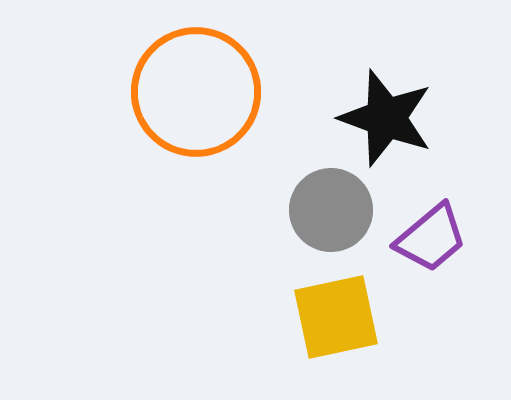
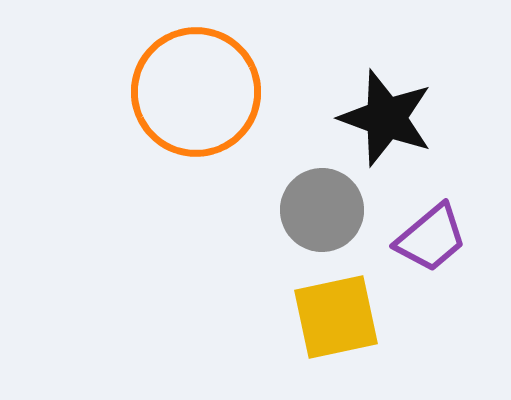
gray circle: moved 9 px left
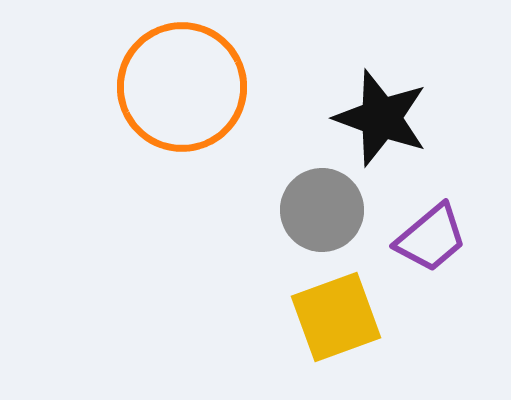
orange circle: moved 14 px left, 5 px up
black star: moved 5 px left
yellow square: rotated 8 degrees counterclockwise
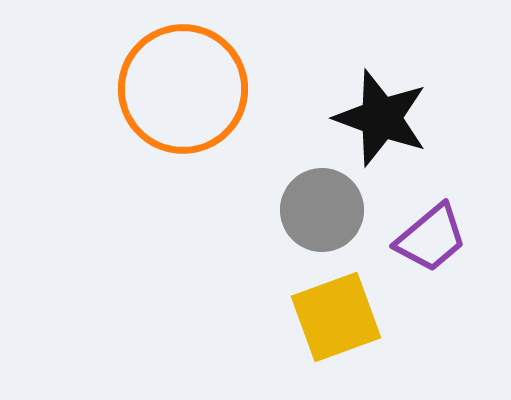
orange circle: moved 1 px right, 2 px down
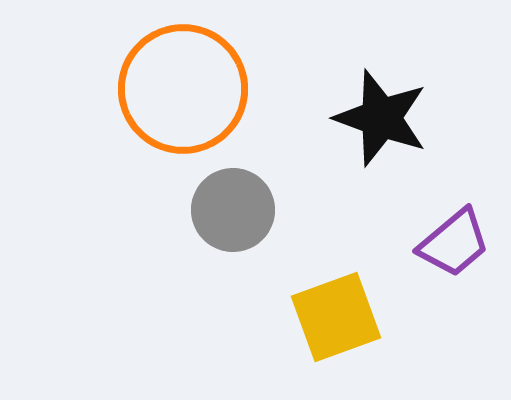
gray circle: moved 89 px left
purple trapezoid: moved 23 px right, 5 px down
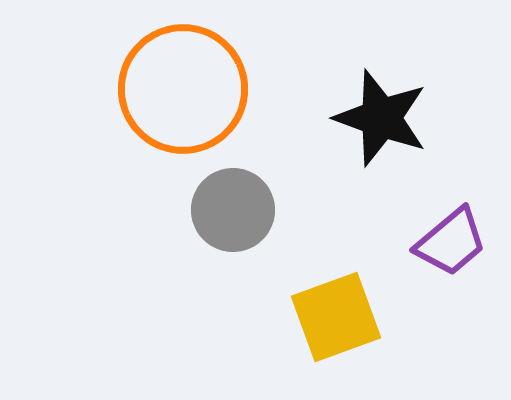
purple trapezoid: moved 3 px left, 1 px up
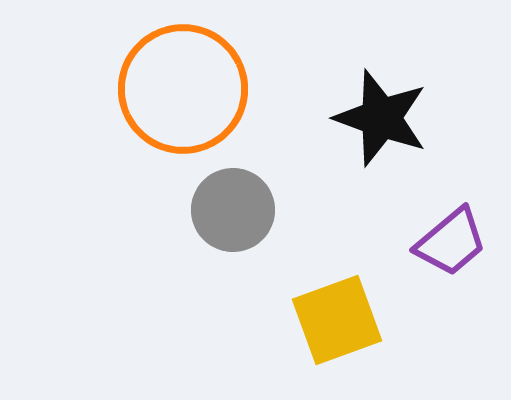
yellow square: moved 1 px right, 3 px down
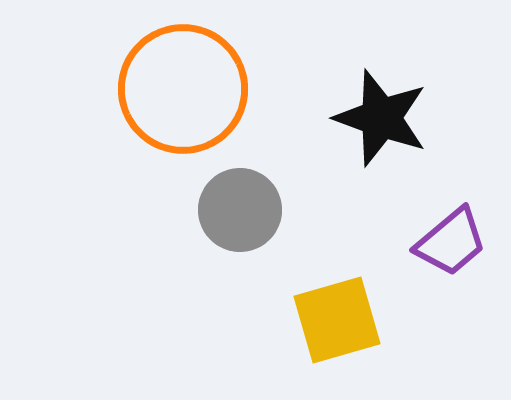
gray circle: moved 7 px right
yellow square: rotated 4 degrees clockwise
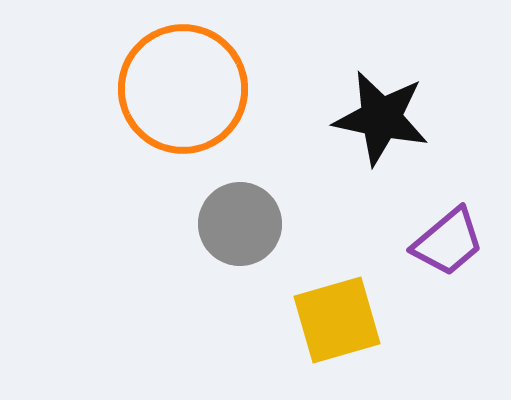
black star: rotated 8 degrees counterclockwise
gray circle: moved 14 px down
purple trapezoid: moved 3 px left
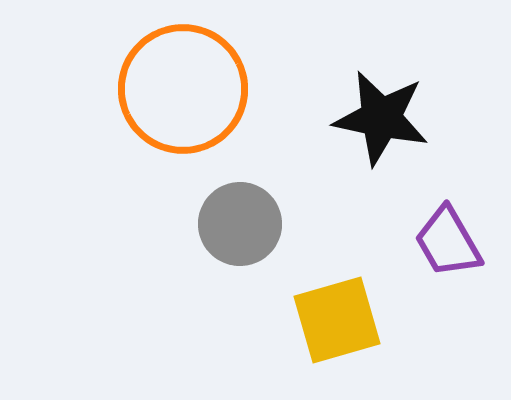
purple trapezoid: rotated 100 degrees clockwise
